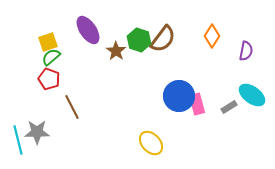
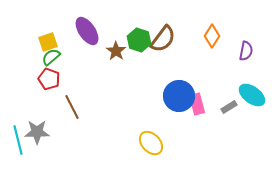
purple ellipse: moved 1 px left, 1 px down
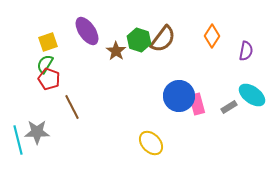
green semicircle: moved 6 px left, 7 px down; rotated 18 degrees counterclockwise
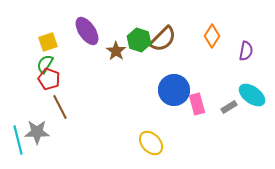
brown semicircle: rotated 8 degrees clockwise
blue circle: moved 5 px left, 6 px up
brown line: moved 12 px left
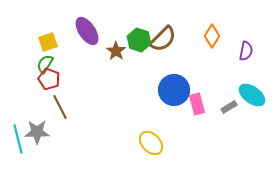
cyan line: moved 1 px up
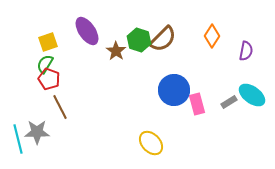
gray rectangle: moved 5 px up
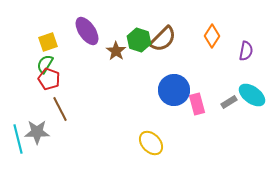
brown line: moved 2 px down
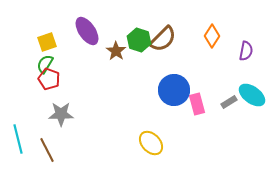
yellow square: moved 1 px left
brown line: moved 13 px left, 41 px down
gray star: moved 24 px right, 18 px up
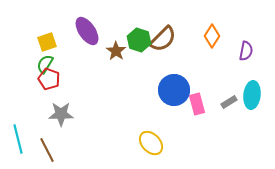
cyan ellipse: rotated 60 degrees clockwise
